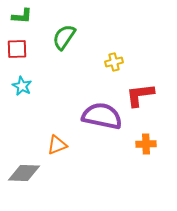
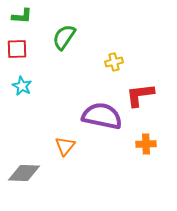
orange triangle: moved 8 px right, 1 px down; rotated 30 degrees counterclockwise
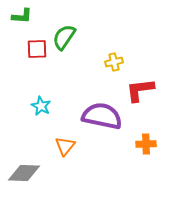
red square: moved 20 px right
cyan star: moved 19 px right, 20 px down
red L-shape: moved 5 px up
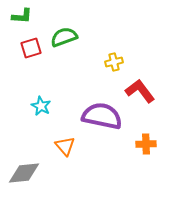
green semicircle: rotated 36 degrees clockwise
red square: moved 6 px left, 1 px up; rotated 15 degrees counterclockwise
red L-shape: moved 1 px down; rotated 60 degrees clockwise
orange triangle: rotated 20 degrees counterclockwise
gray diamond: rotated 8 degrees counterclockwise
